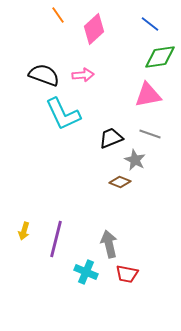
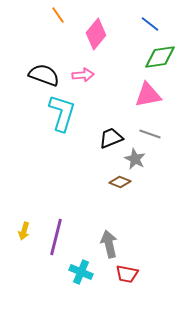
pink diamond: moved 2 px right, 5 px down; rotated 8 degrees counterclockwise
cyan L-shape: moved 1 px left, 1 px up; rotated 138 degrees counterclockwise
gray star: moved 1 px up
purple line: moved 2 px up
cyan cross: moved 5 px left
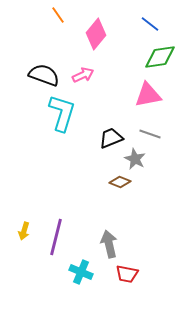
pink arrow: rotated 20 degrees counterclockwise
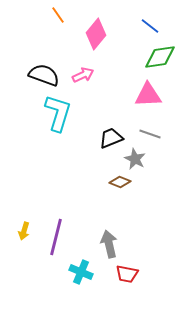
blue line: moved 2 px down
pink triangle: rotated 8 degrees clockwise
cyan L-shape: moved 4 px left
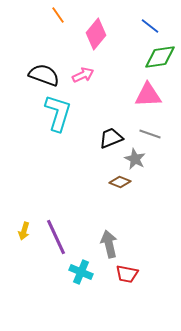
purple line: rotated 39 degrees counterclockwise
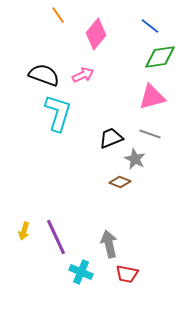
pink triangle: moved 4 px right, 2 px down; rotated 12 degrees counterclockwise
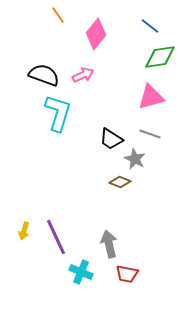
pink triangle: moved 1 px left
black trapezoid: moved 1 px down; rotated 125 degrees counterclockwise
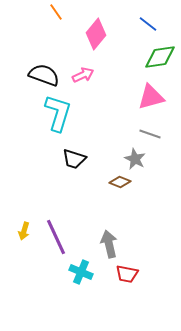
orange line: moved 2 px left, 3 px up
blue line: moved 2 px left, 2 px up
black trapezoid: moved 37 px left, 20 px down; rotated 15 degrees counterclockwise
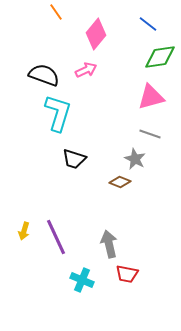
pink arrow: moved 3 px right, 5 px up
cyan cross: moved 1 px right, 8 px down
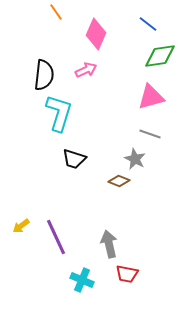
pink diamond: rotated 16 degrees counterclockwise
green diamond: moved 1 px up
black semicircle: rotated 76 degrees clockwise
cyan L-shape: moved 1 px right
brown diamond: moved 1 px left, 1 px up
yellow arrow: moved 3 px left, 5 px up; rotated 36 degrees clockwise
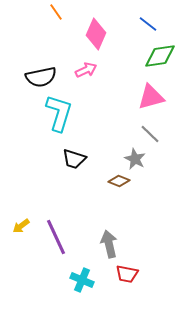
black semicircle: moved 3 px left, 2 px down; rotated 72 degrees clockwise
gray line: rotated 25 degrees clockwise
